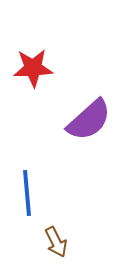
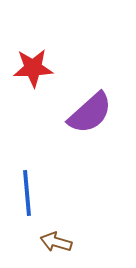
purple semicircle: moved 1 px right, 7 px up
brown arrow: rotated 132 degrees clockwise
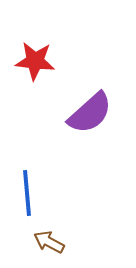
red star: moved 2 px right, 7 px up; rotated 9 degrees clockwise
brown arrow: moved 7 px left; rotated 12 degrees clockwise
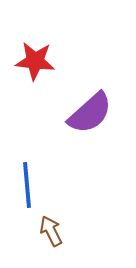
blue line: moved 8 px up
brown arrow: moved 2 px right, 11 px up; rotated 36 degrees clockwise
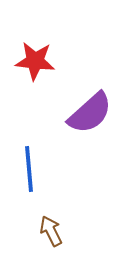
blue line: moved 2 px right, 16 px up
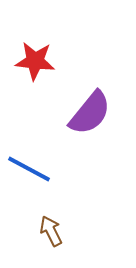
purple semicircle: rotated 9 degrees counterclockwise
blue line: rotated 57 degrees counterclockwise
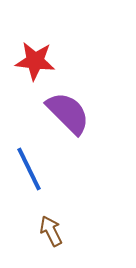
purple semicircle: moved 22 px left; rotated 84 degrees counterclockwise
blue line: rotated 36 degrees clockwise
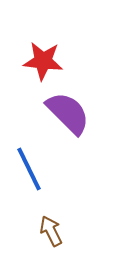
red star: moved 8 px right
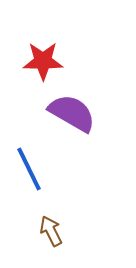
red star: rotated 6 degrees counterclockwise
purple semicircle: moved 4 px right; rotated 15 degrees counterclockwise
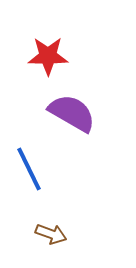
red star: moved 5 px right, 5 px up
brown arrow: moved 3 px down; rotated 136 degrees clockwise
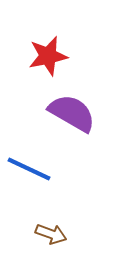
red star: rotated 12 degrees counterclockwise
blue line: rotated 39 degrees counterclockwise
